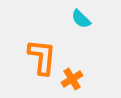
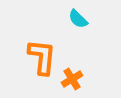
cyan semicircle: moved 3 px left
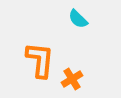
orange L-shape: moved 2 px left, 3 px down
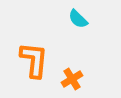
orange L-shape: moved 6 px left
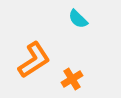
orange L-shape: rotated 51 degrees clockwise
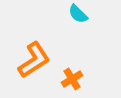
cyan semicircle: moved 5 px up
